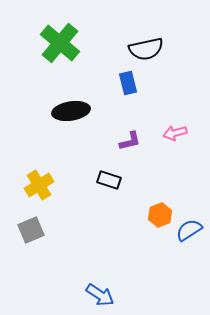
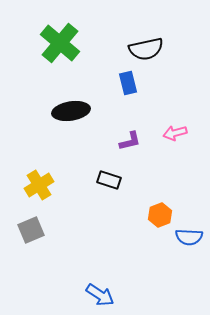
blue semicircle: moved 7 px down; rotated 144 degrees counterclockwise
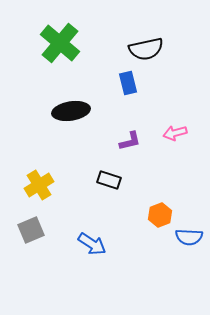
blue arrow: moved 8 px left, 51 px up
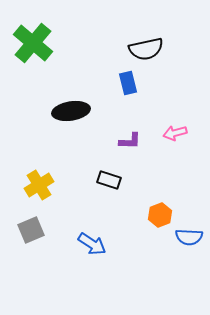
green cross: moved 27 px left
purple L-shape: rotated 15 degrees clockwise
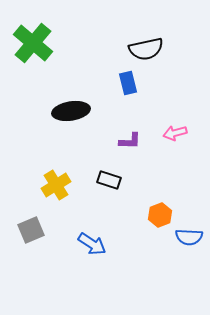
yellow cross: moved 17 px right
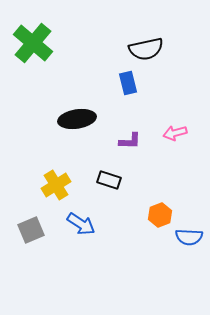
black ellipse: moved 6 px right, 8 px down
blue arrow: moved 11 px left, 20 px up
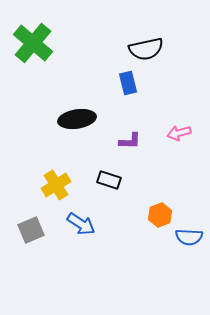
pink arrow: moved 4 px right
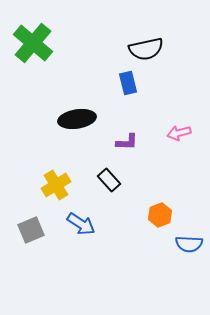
purple L-shape: moved 3 px left, 1 px down
black rectangle: rotated 30 degrees clockwise
blue semicircle: moved 7 px down
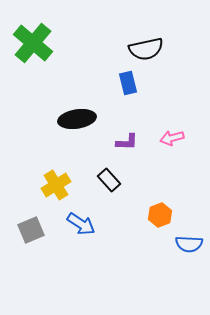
pink arrow: moved 7 px left, 5 px down
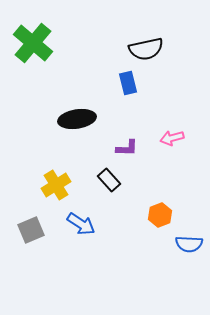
purple L-shape: moved 6 px down
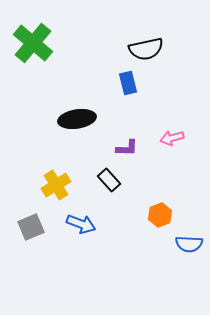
blue arrow: rotated 12 degrees counterclockwise
gray square: moved 3 px up
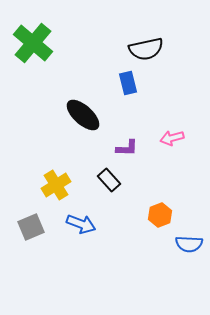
black ellipse: moved 6 px right, 4 px up; rotated 51 degrees clockwise
